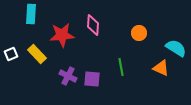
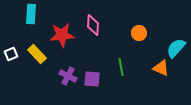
cyan semicircle: rotated 80 degrees counterclockwise
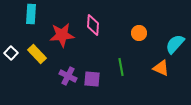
cyan semicircle: moved 1 px left, 4 px up
white square: moved 1 px up; rotated 24 degrees counterclockwise
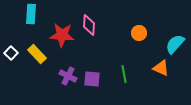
pink diamond: moved 4 px left
red star: rotated 10 degrees clockwise
green line: moved 3 px right, 7 px down
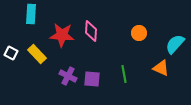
pink diamond: moved 2 px right, 6 px down
white square: rotated 16 degrees counterclockwise
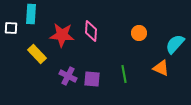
white square: moved 25 px up; rotated 24 degrees counterclockwise
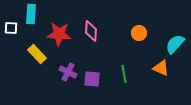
red star: moved 3 px left, 1 px up
purple cross: moved 4 px up
